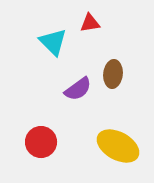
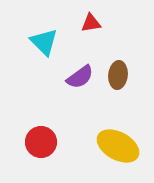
red triangle: moved 1 px right
cyan triangle: moved 9 px left
brown ellipse: moved 5 px right, 1 px down
purple semicircle: moved 2 px right, 12 px up
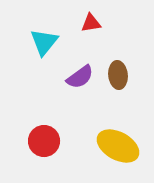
cyan triangle: rotated 24 degrees clockwise
brown ellipse: rotated 12 degrees counterclockwise
red circle: moved 3 px right, 1 px up
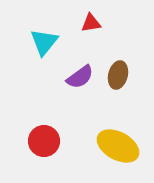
brown ellipse: rotated 20 degrees clockwise
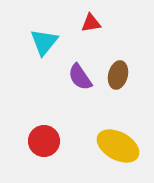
purple semicircle: rotated 92 degrees clockwise
